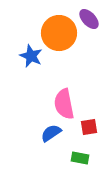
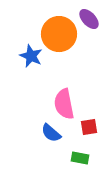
orange circle: moved 1 px down
blue semicircle: rotated 105 degrees counterclockwise
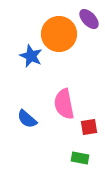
blue semicircle: moved 24 px left, 14 px up
